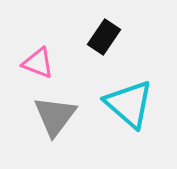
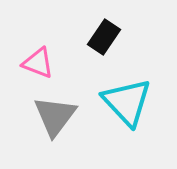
cyan triangle: moved 2 px left, 2 px up; rotated 6 degrees clockwise
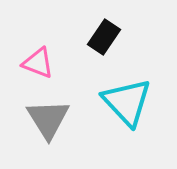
gray triangle: moved 7 px left, 3 px down; rotated 9 degrees counterclockwise
